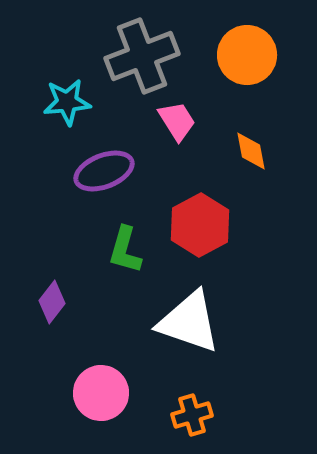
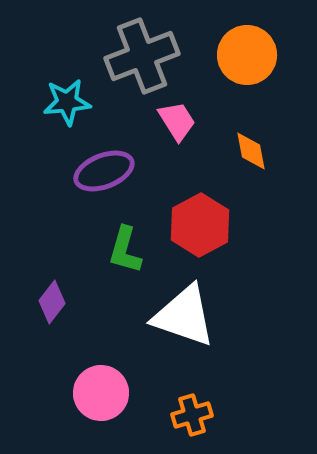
white triangle: moved 5 px left, 6 px up
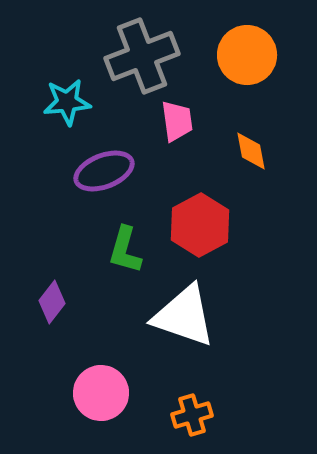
pink trapezoid: rotated 24 degrees clockwise
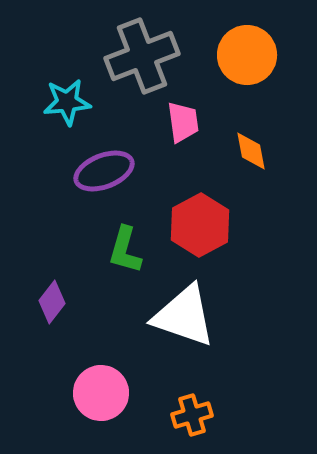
pink trapezoid: moved 6 px right, 1 px down
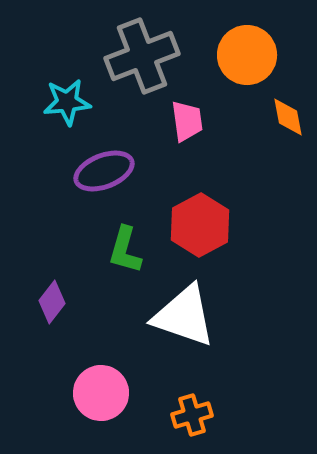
pink trapezoid: moved 4 px right, 1 px up
orange diamond: moved 37 px right, 34 px up
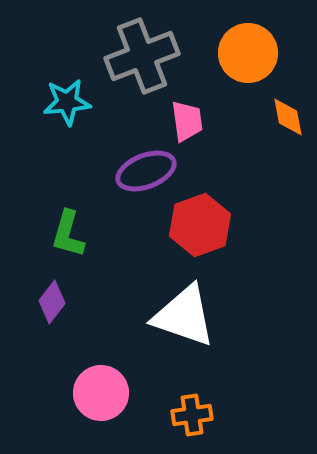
orange circle: moved 1 px right, 2 px up
purple ellipse: moved 42 px right
red hexagon: rotated 8 degrees clockwise
green L-shape: moved 57 px left, 16 px up
orange cross: rotated 9 degrees clockwise
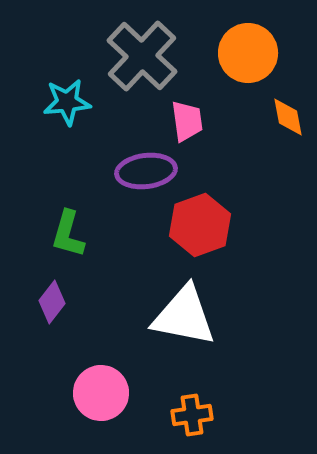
gray cross: rotated 26 degrees counterclockwise
purple ellipse: rotated 14 degrees clockwise
white triangle: rotated 8 degrees counterclockwise
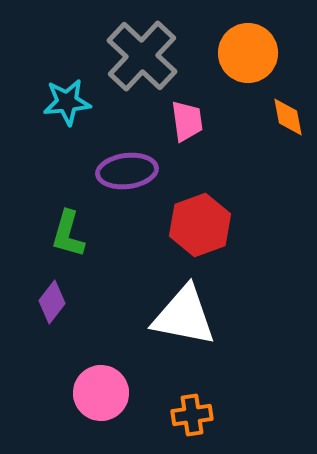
purple ellipse: moved 19 px left
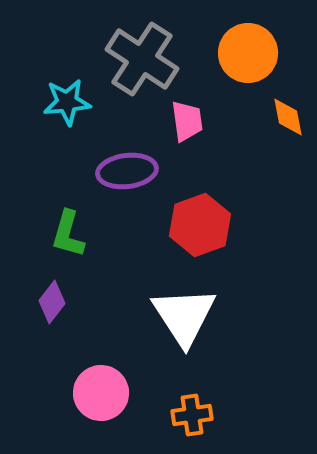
gray cross: moved 3 px down; rotated 10 degrees counterclockwise
white triangle: rotated 46 degrees clockwise
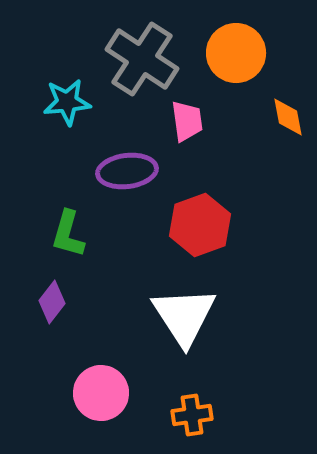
orange circle: moved 12 px left
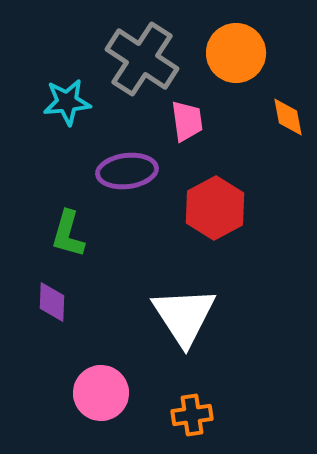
red hexagon: moved 15 px right, 17 px up; rotated 8 degrees counterclockwise
purple diamond: rotated 36 degrees counterclockwise
